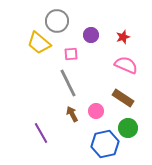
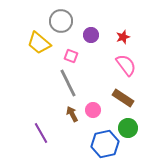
gray circle: moved 4 px right
pink square: moved 2 px down; rotated 24 degrees clockwise
pink semicircle: rotated 30 degrees clockwise
pink circle: moved 3 px left, 1 px up
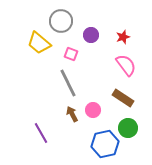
pink square: moved 2 px up
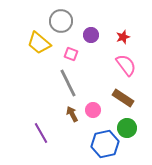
green circle: moved 1 px left
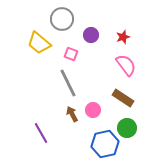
gray circle: moved 1 px right, 2 px up
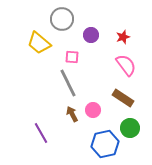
pink square: moved 1 px right, 3 px down; rotated 16 degrees counterclockwise
green circle: moved 3 px right
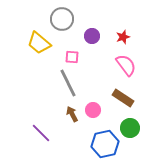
purple circle: moved 1 px right, 1 px down
purple line: rotated 15 degrees counterclockwise
